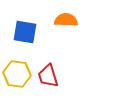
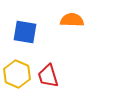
orange semicircle: moved 6 px right
yellow hexagon: rotated 16 degrees clockwise
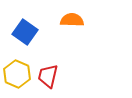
blue square: rotated 25 degrees clockwise
red trapezoid: rotated 30 degrees clockwise
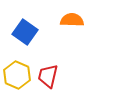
yellow hexagon: moved 1 px down
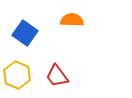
blue square: moved 1 px down
red trapezoid: moved 9 px right; rotated 50 degrees counterclockwise
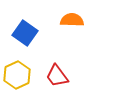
yellow hexagon: rotated 12 degrees clockwise
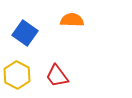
yellow hexagon: rotated 8 degrees counterclockwise
